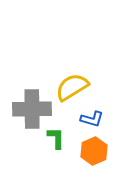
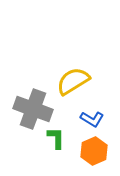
yellow semicircle: moved 1 px right, 6 px up
gray cross: moved 1 px right; rotated 21 degrees clockwise
blue L-shape: rotated 15 degrees clockwise
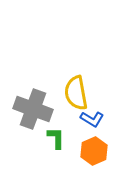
yellow semicircle: moved 3 px right, 12 px down; rotated 68 degrees counterclockwise
